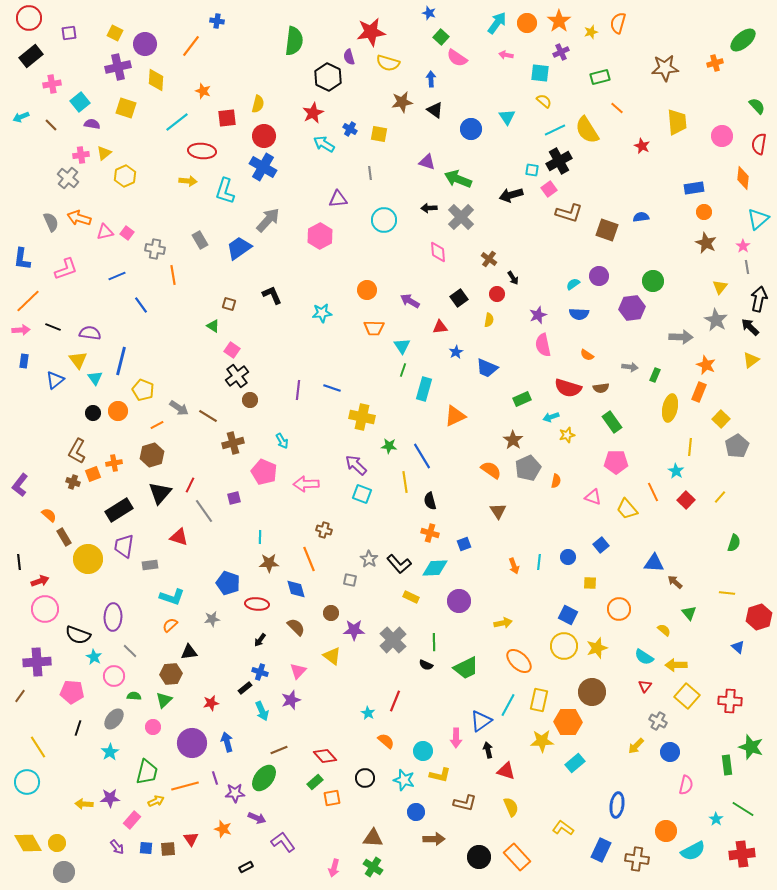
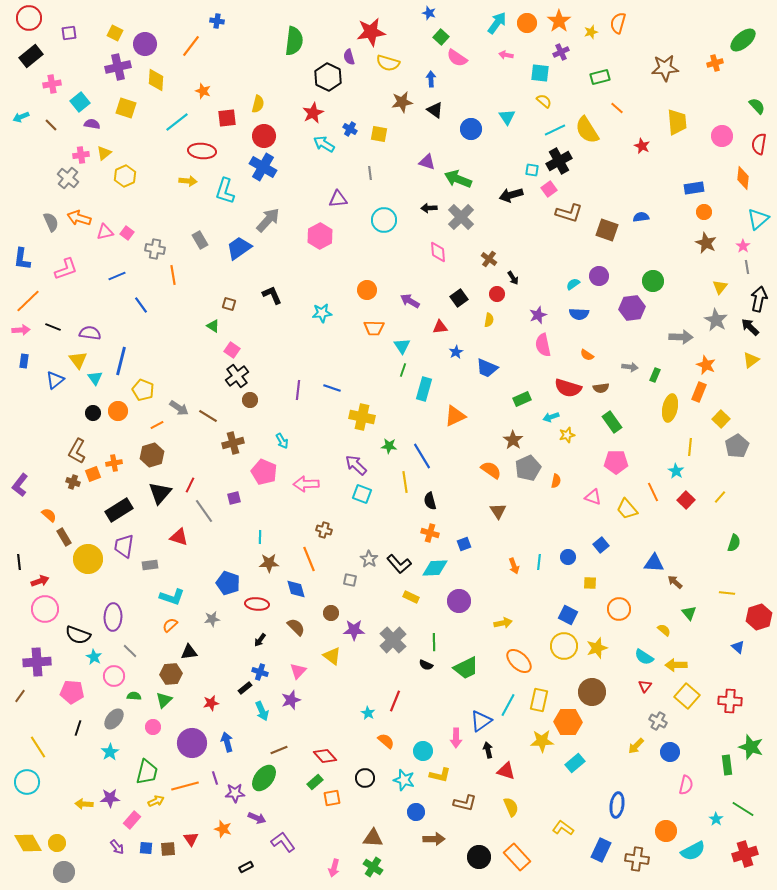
red cross at (742, 854): moved 3 px right; rotated 10 degrees counterclockwise
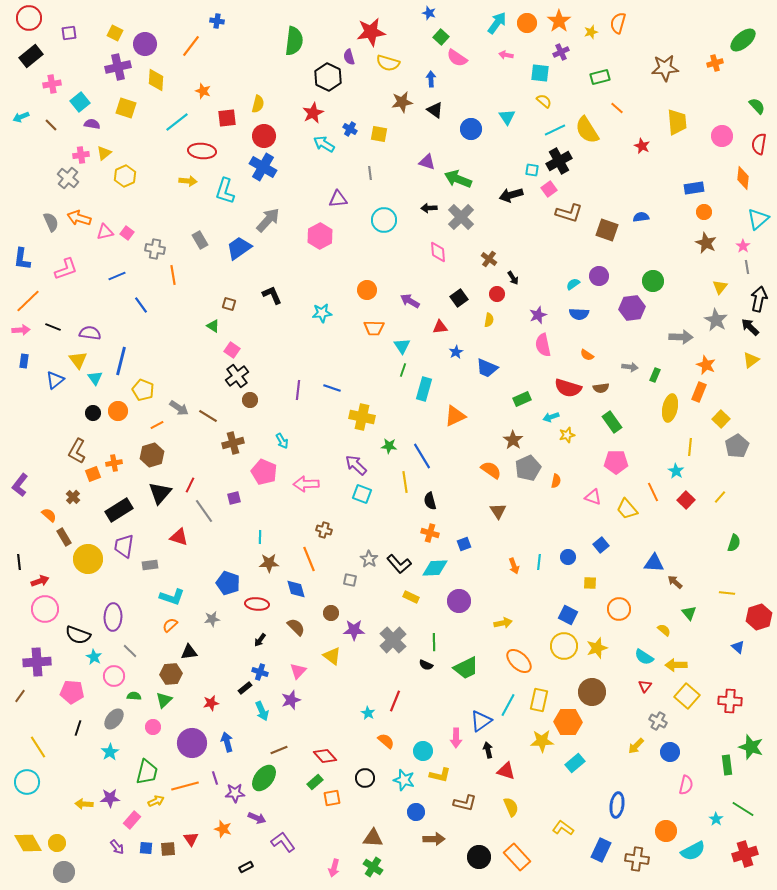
brown cross at (73, 482): moved 15 px down; rotated 24 degrees clockwise
